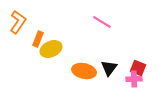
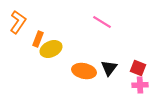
pink cross: moved 6 px right, 6 px down
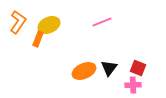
pink line: rotated 54 degrees counterclockwise
yellow ellipse: moved 2 px left, 24 px up
orange ellipse: rotated 35 degrees counterclockwise
pink cross: moved 7 px left
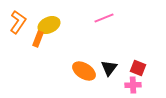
pink line: moved 2 px right, 4 px up
orange ellipse: rotated 55 degrees clockwise
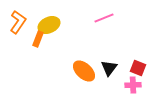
orange ellipse: rotated 10 degrees clockwise
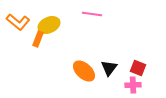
pink line: moved 12 px left, 4 px up; rotated 30 degrees clockwise
orange L-shape: rotated 95 degrees clockwise
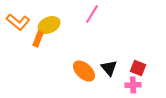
pink line: rotated 66 degrees counterclockwise
black triangle: rotated 18 degrees counterclockwise
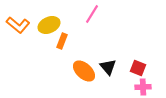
orange L-shape: moved 3 px down
orange rectangle: moved 24 px right, 2 px down
black triangle: moved 1 px left, 1 px up
pink cross: moved 10 px right, 2 px down
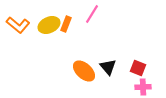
orange rectangle: moved 4 px right, 17 px up
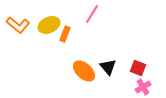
orange rectangle: moved 1 px left, 10 px down
pink cross: rotated 28 degrees counterclockwise
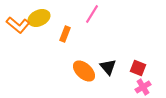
yellow ellipse: moved 10 px left, 7 px up
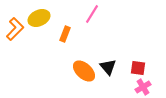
orange L-shape: moved 3 px left, 4 px down; rotated 85 degrees counterclockwise
red square: rotated 14 degrees counterclockwise
